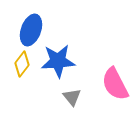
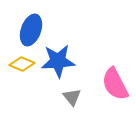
yellow diamond: rotated 75 degrees clockwise
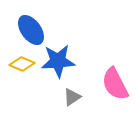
blue ellipse: rotated 56 degrees counterclockwise
gray triangle: rotated 36 degrees clockwise
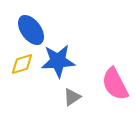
yellow diamond: rotated 40 degrees counterclockwise
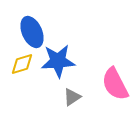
blue ellipse: moved 1 px right, 2 px down; rotated 12 degrees clockwise
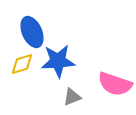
pink semicircle: rotated 44 degrees counterclockwise
gray triangle: rotated 12 degrees clockwise
